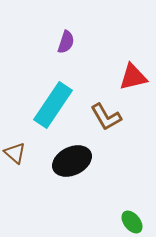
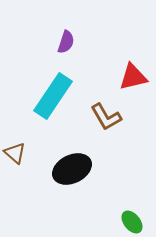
cyan rectangle: moved 9 px up
black ellipse: moved 8 px down
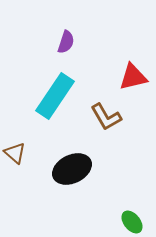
cyan rectangle: moved 2 px right
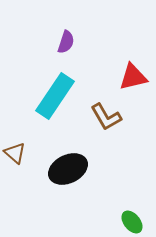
black ellipse: moved 4 px left
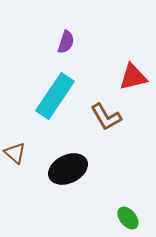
green ellipse: moved 4 px left, 4 px up
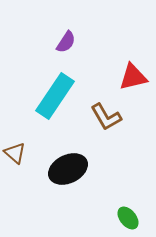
purple semicircle: rotated 15 degrees clockwise
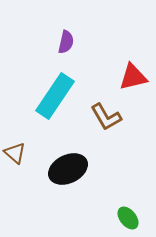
purple semicircle: rotated 20 degrees counterclockwise
